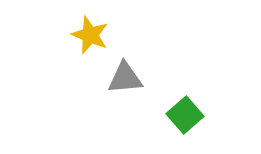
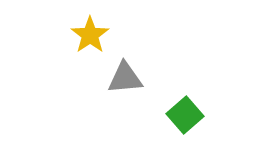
yellow star: rotated 15 degrees clockwise
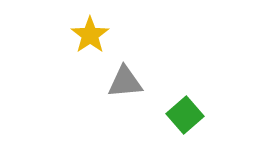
gray triangle: moved 4 px down
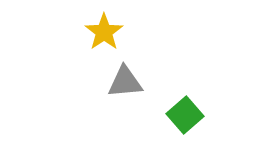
yellow star: moved 14 px right, 3 px up
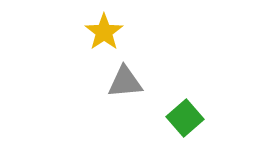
green square: moved 3 px down
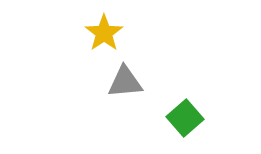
yellow star: moved 1 px down
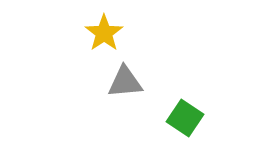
green square: rotated 15 degrees counterclockwise
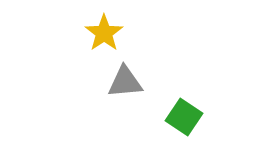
green square: moved 1 px left, 1 px up
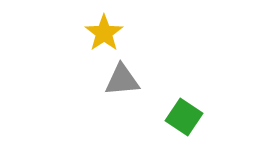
gray triangle: moved 3 px left, 2 px up
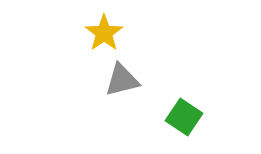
gray triangle: rotated 9 degrees counterclockwise
